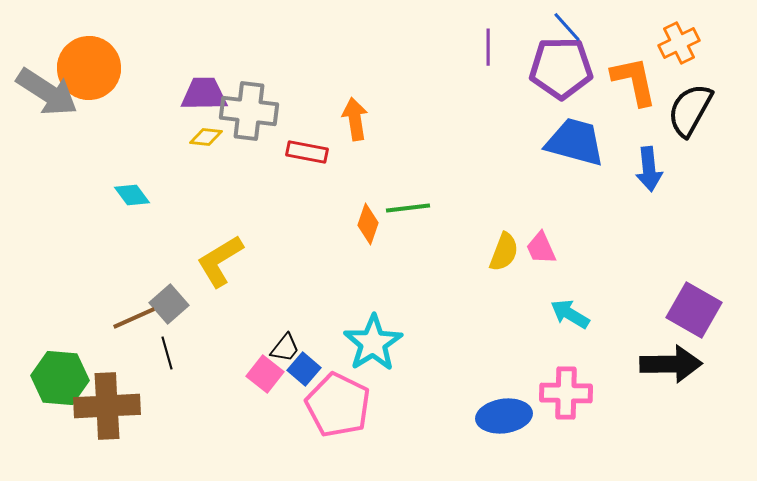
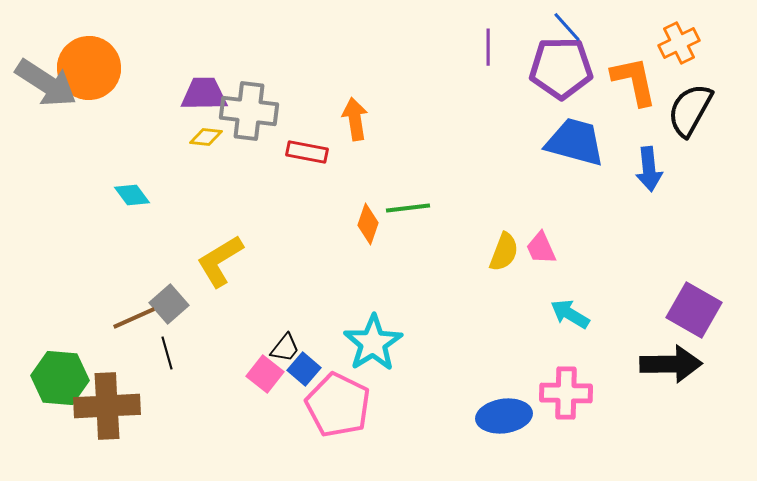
gray arrow: moved 1 px left, 9 px up
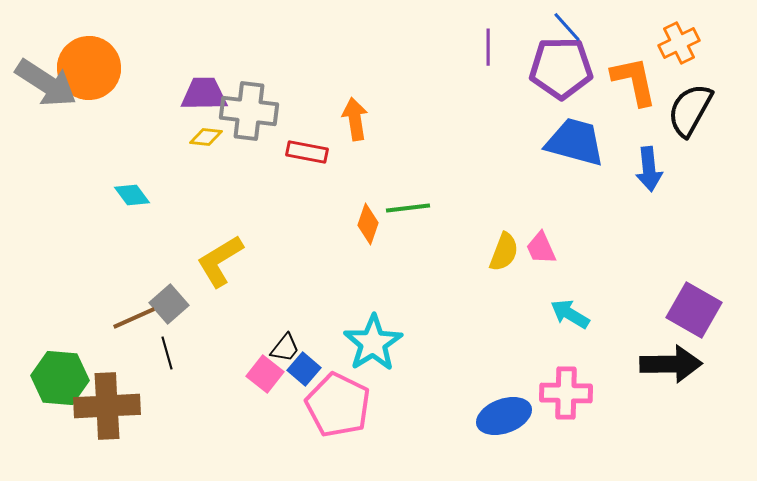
blue ellipse: rotated 12 degrees counterclockwise
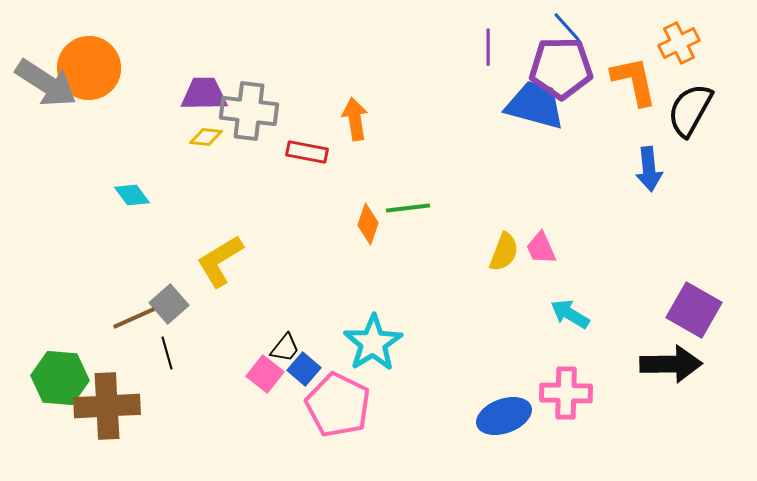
blue trapezoid: moved 40 px left, 37 px up
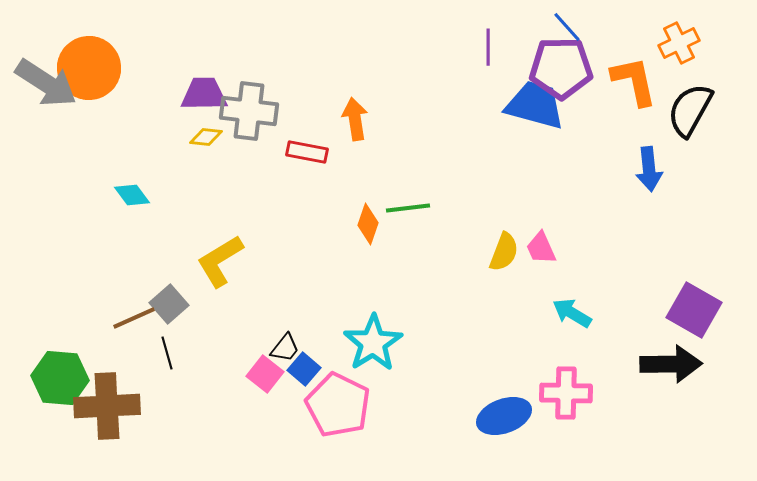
cyan arrow: moved 2 px right, 1 px up
